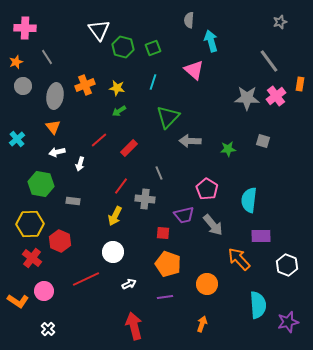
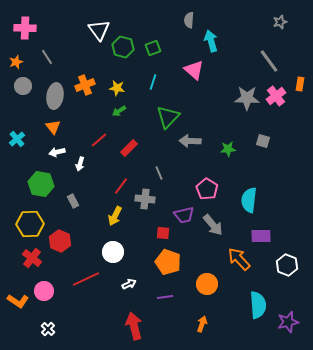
gray rectangle at (73, 201): rotated 56 degrees clockwise
orange pentagon at (168, 264): moved 2 px up
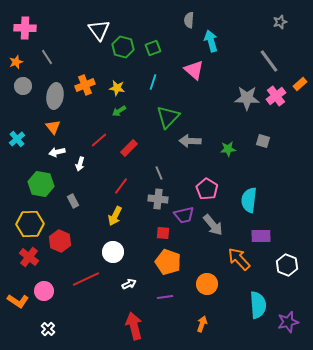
orange rectangle at (300, 84): rotated 40 degrees clockwise
gray cross at (145, 199): moved 13 px right
red cross at (32, 258): moved 3 px left, 1 px up
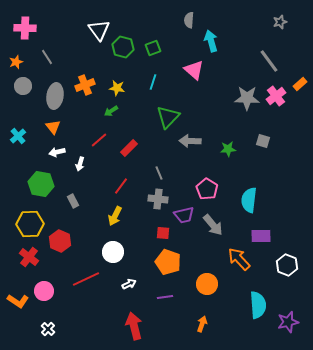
green arrow at (119, 111): moved 8 px left
cyan cross at (17, 139): moved 1 px right, 3 px up
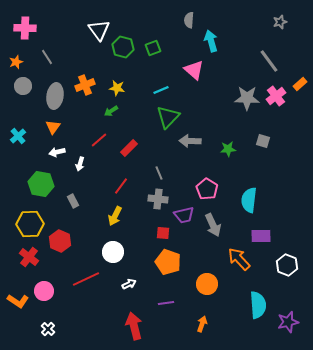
cyan line at (153, 82): moved 8 px right, 8 px down; rotated 49 degrees clockwise
orange triangle at (53, 127): rotated 14 degrees clockwise
gray arrow at (213, 225): rotated 15 degrees clockwise
purple line at (165, 297): moved 1 px right, 6 px down
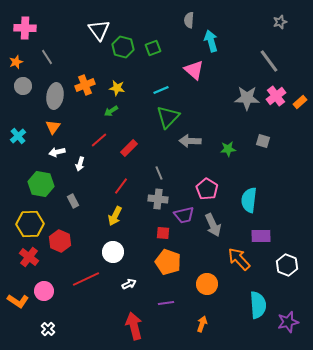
orange rectangle at (300, 84): moved 18 px down
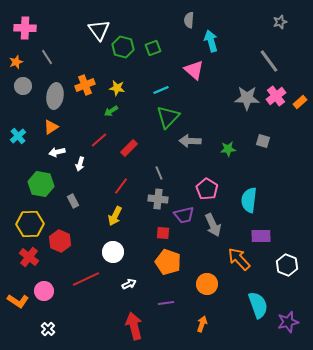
orange triangle at (53, 127): moved 2 px left; rotated 21 degrees clockwise
cyan semicircle at (258, 305): rotated 16 degrees counterclockwise
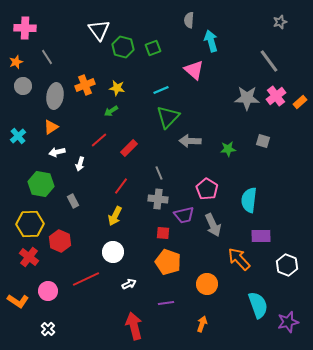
pink circle at (44, 291): moved 4 px right
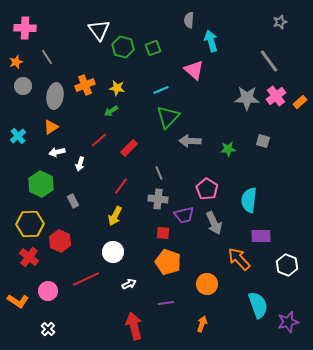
green hexagon at (41, 184): rotated 15 degrees clockwise
gray arrow at (213, 225): moved 1 px right, 2 px up
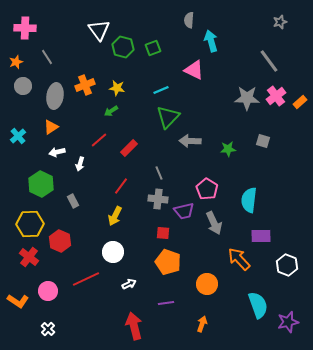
pink triangle at (194, 70): rotated 15 degrees counterclockwise
purple trapezoid at (184, 215): moved 4 px up
